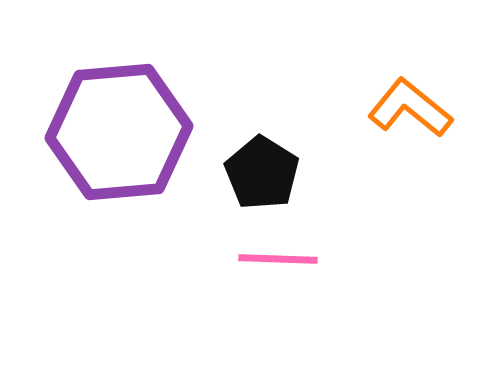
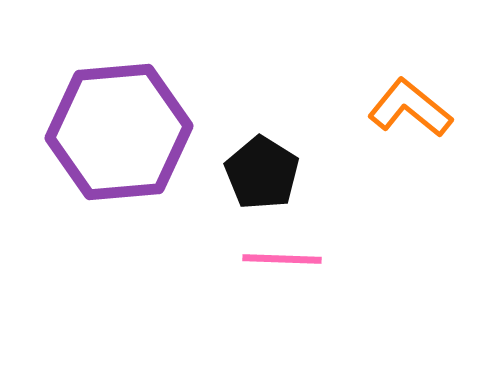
pink line: moved 4 px right
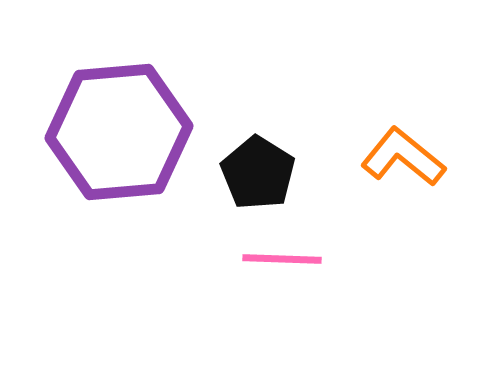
orange L-shape: moved 7 px left, 49 px down
black pentagon: moved 4 px left
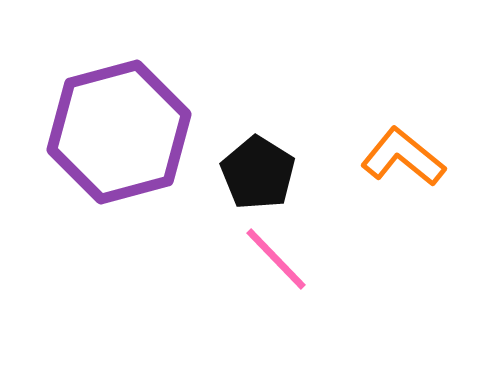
purple hexagon: rotated 10 degrees counterclockwise
pink line: moved 6 px left; rotated 44 degrees clockwise
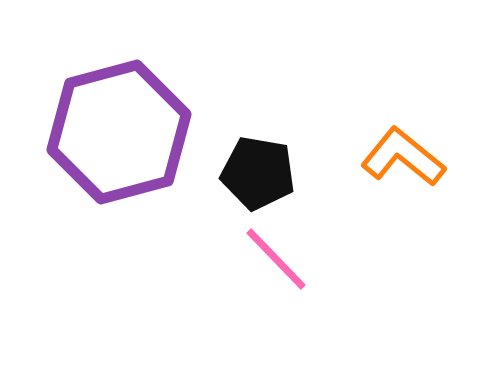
black pentagon: rotated 22 degrees counterclockwise
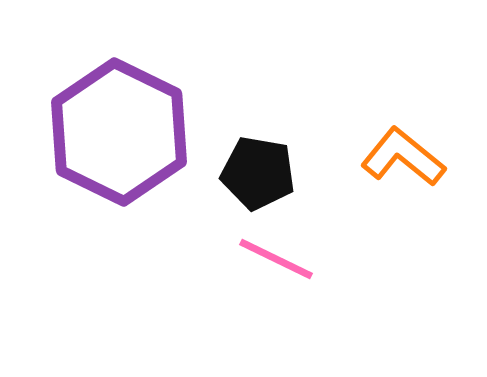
purple hexagon: rotated 19 degrees counterclockwise
pink line: rotated 20 degrees counterclockwise
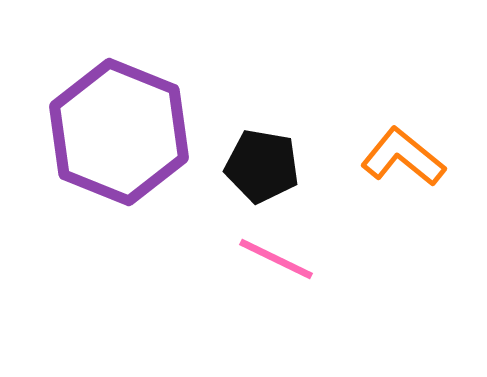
purple hexagon: rotated 4 degrees counterclockwise
black pentagon: moved 4 px right, 7 px up
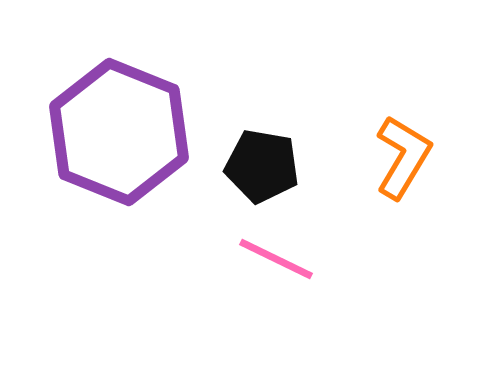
orange L-shape: rotated 82 degrees clockwise
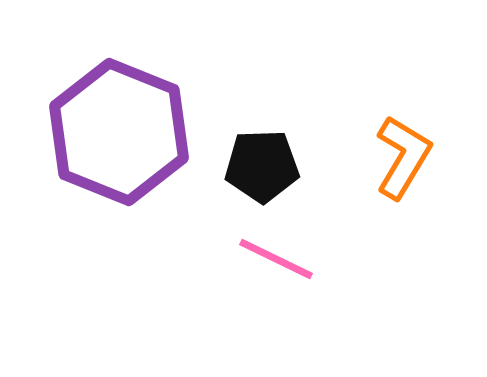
black pentagon: rotated 12 degrees counterclockwise
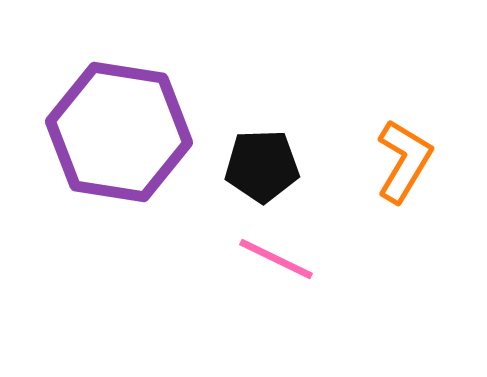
purple hexagon: rotated 13 degrees counterclockwise
orange L-shape: moved 1 px right, 4 px down
